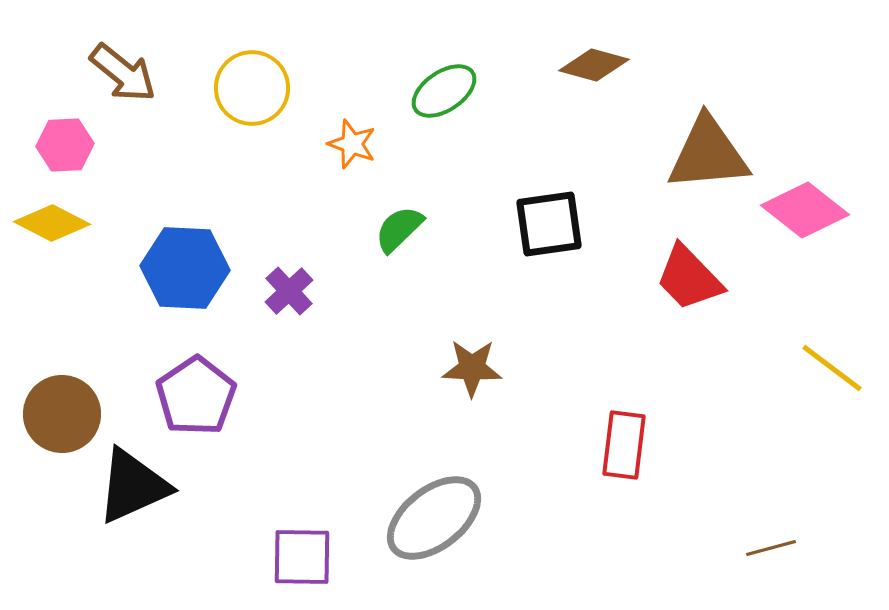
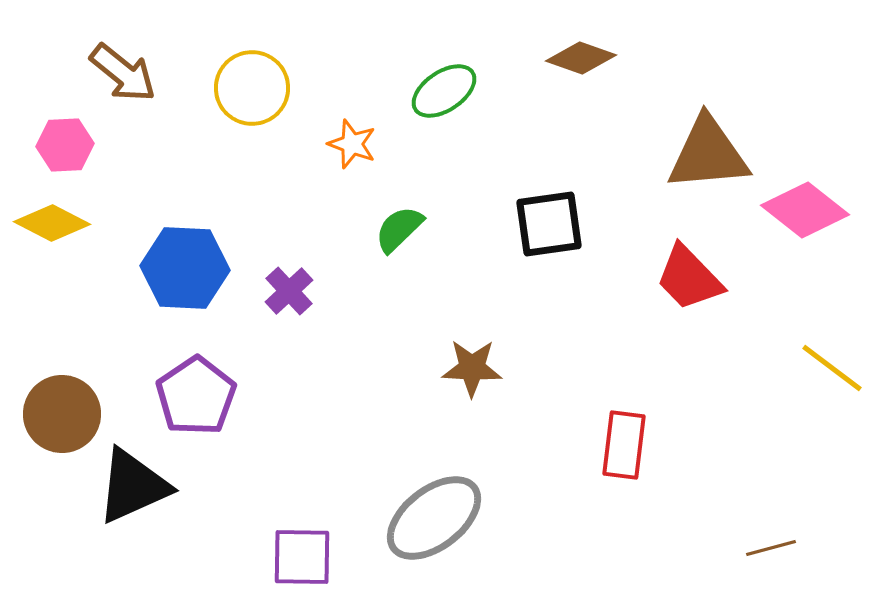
brown diamond: moved 13 px left, 7 px up; rotated 4 degrees clockwise
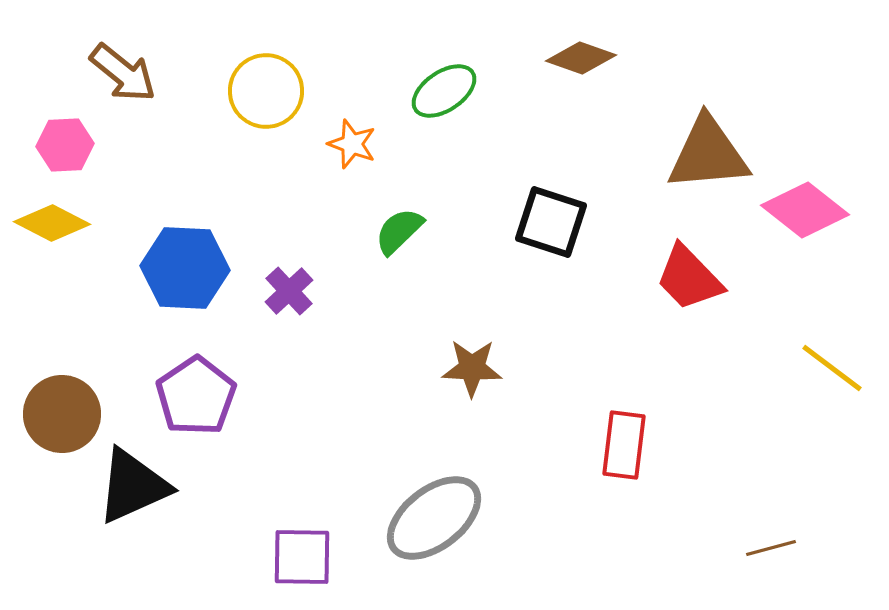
yellow circle: moved 14 px right, 3 px down
black square: moved 2 px right, 2 px up; rotated 26 degrees clockwise
green semicircle: moved 2 px down
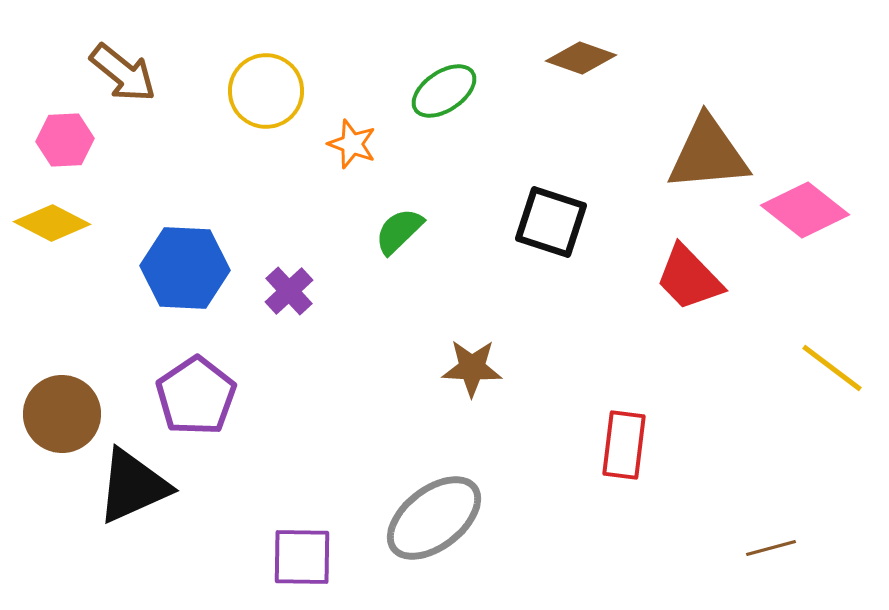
pink hexagon: moved 5 px up
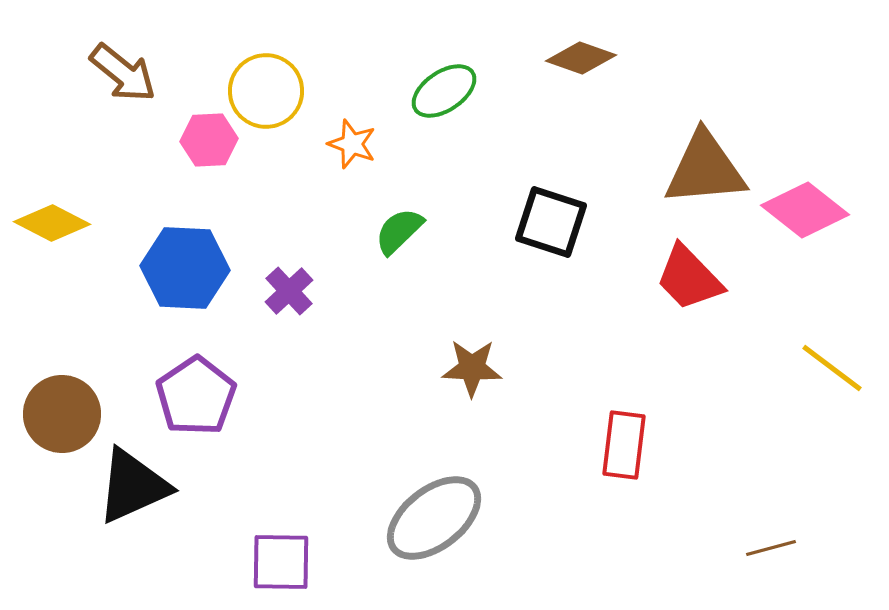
pink hexagon: moved 144 px right
brown triangle: moved 3 px left, 15 px down
purple square: moved 21 px left, 5 px down
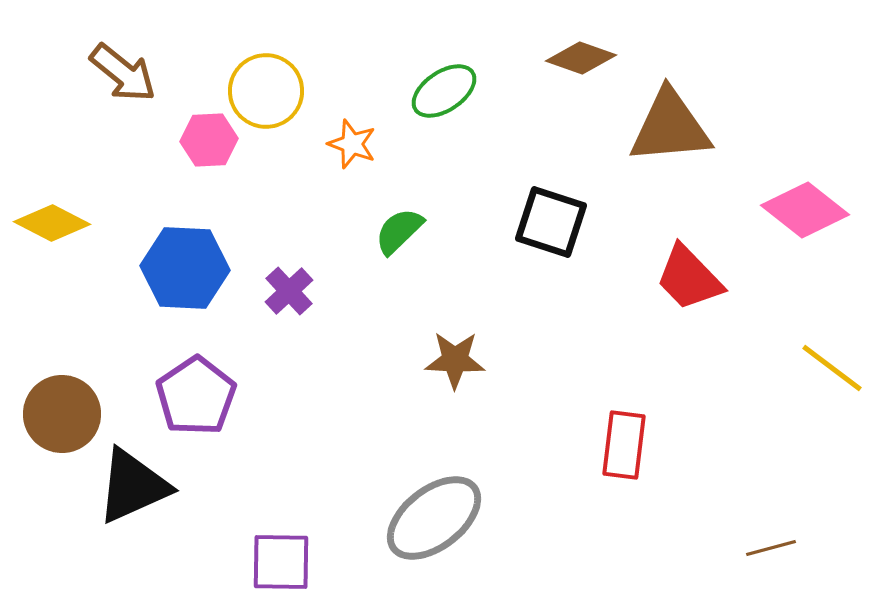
brown triangle: moved 35 px left, 42 px up
brown star: moved 17 px left, 8 px up
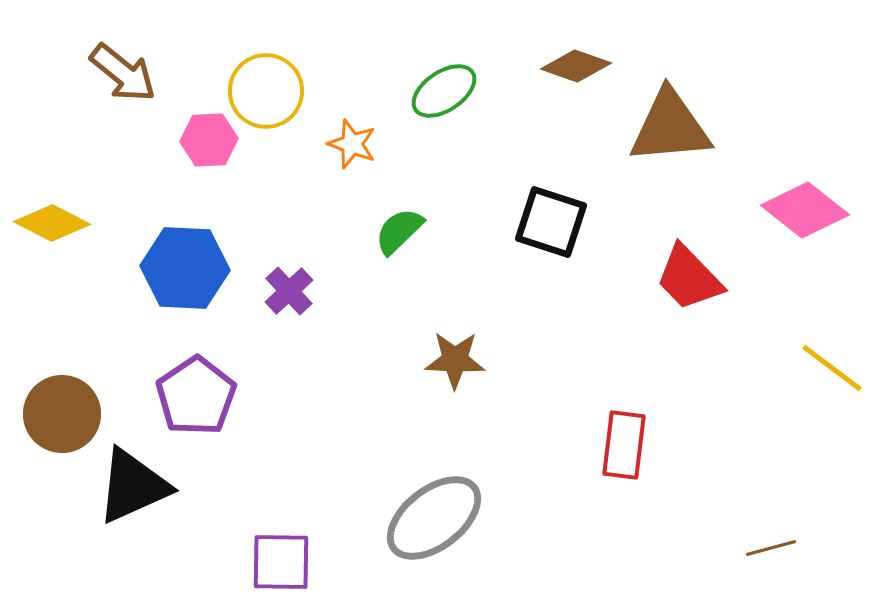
brown diamond: moved 5 px left, 8 px down
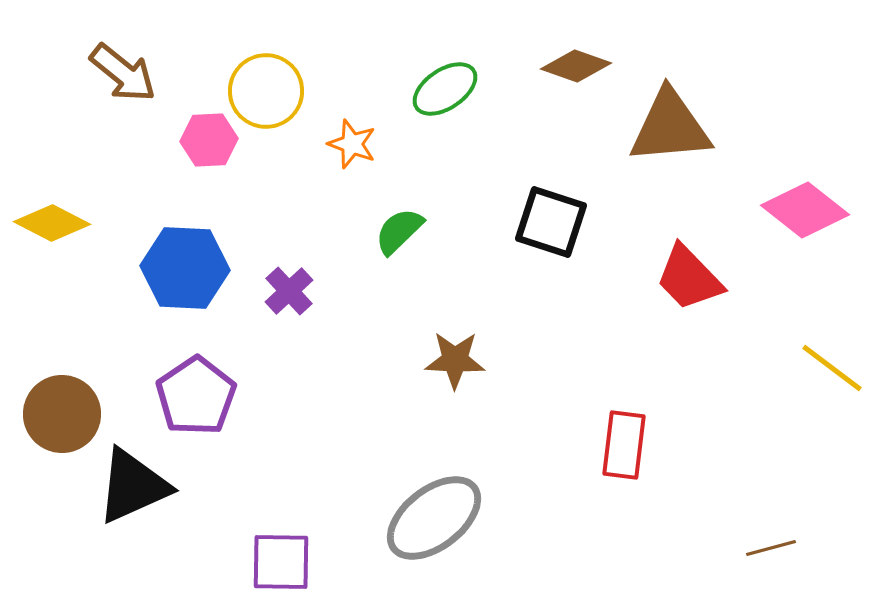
green ellipse: moved 1 px right, 2 px up
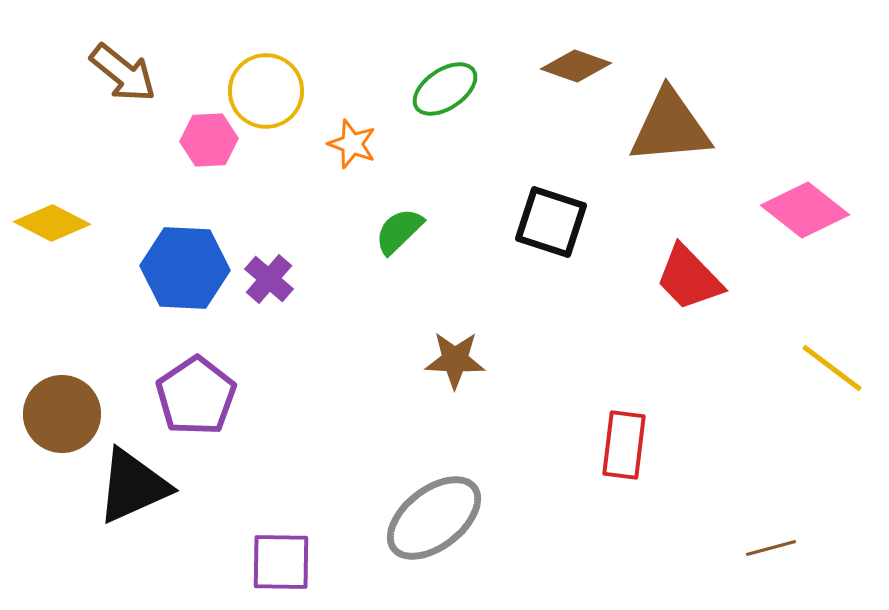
purple cross: moved 20 px left, 12 px up; rotated 6 degrees counterclockwise
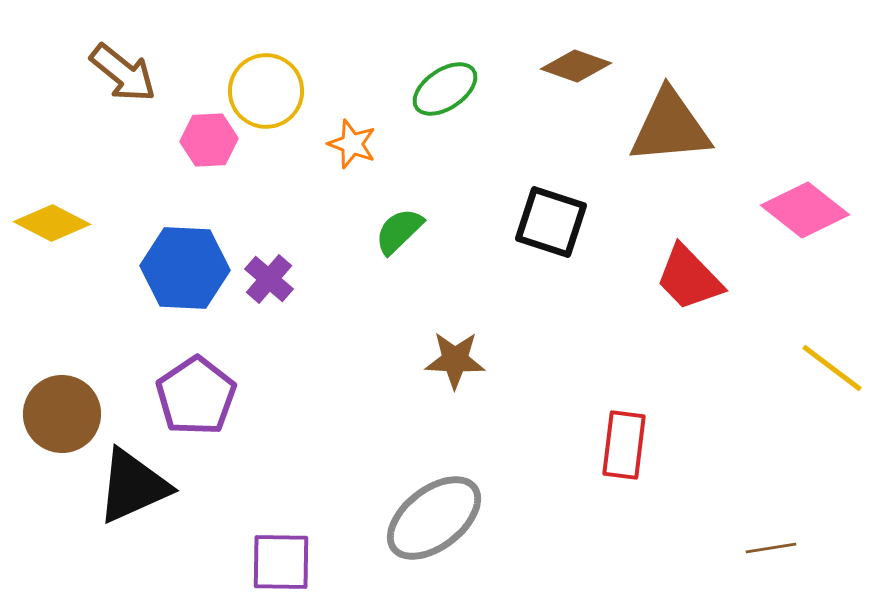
brown line: rotated 6 degrees clockwise
